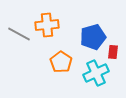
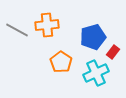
gray line: moved 2 px left, 4 px up
red rectangle: rotated 32 degrees clockwise
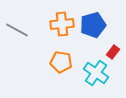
orange cross: moved 15 px right, 1 px up
blue pentagon: moved 12 px up
orange pentagon: rotated 25 degrees counterclockwise
cyan cross: rotated 30 degrees counterclockwise
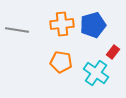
gray line: rotated 20 degrees counterclockwise
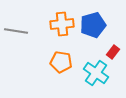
gray line: moved 1 px left, 1 px down
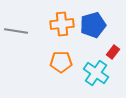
orange pentagon: rotated 10 degrees counterclockwise
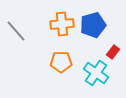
gray line: rotated 40 degrees clockwise
